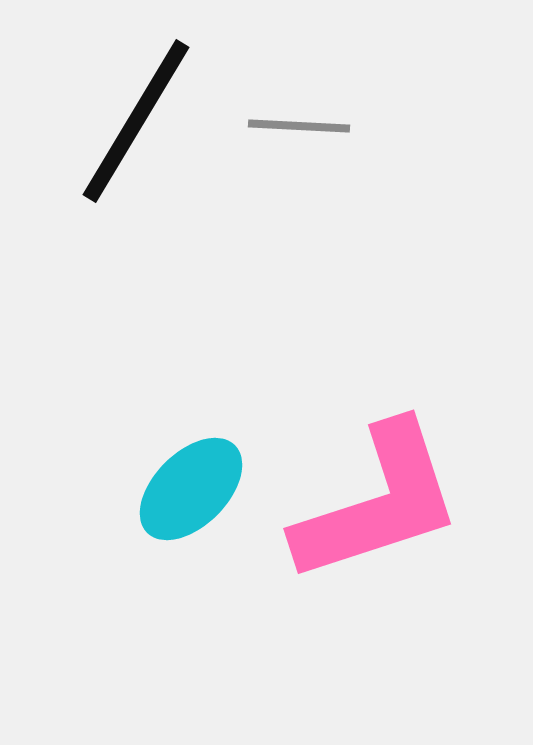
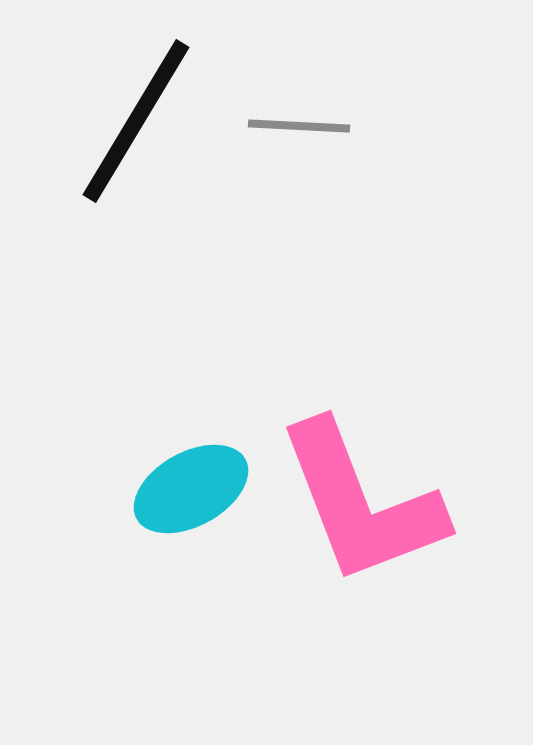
cyan ellipse: rotated 16 degrees clockwise
pink L-shape: moved 17 px left; rotated 87 degrees clockwise
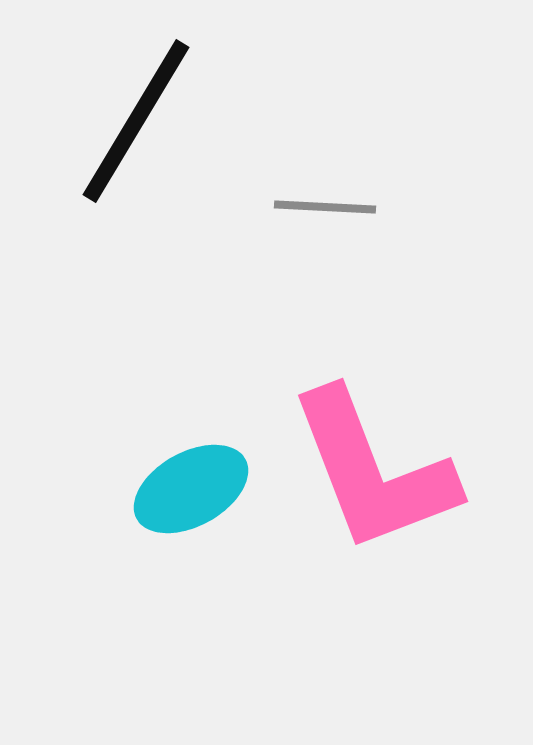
gray line: moved 26 px right, 81 px down
pink L-shape: moved 12 px right, 32 px up
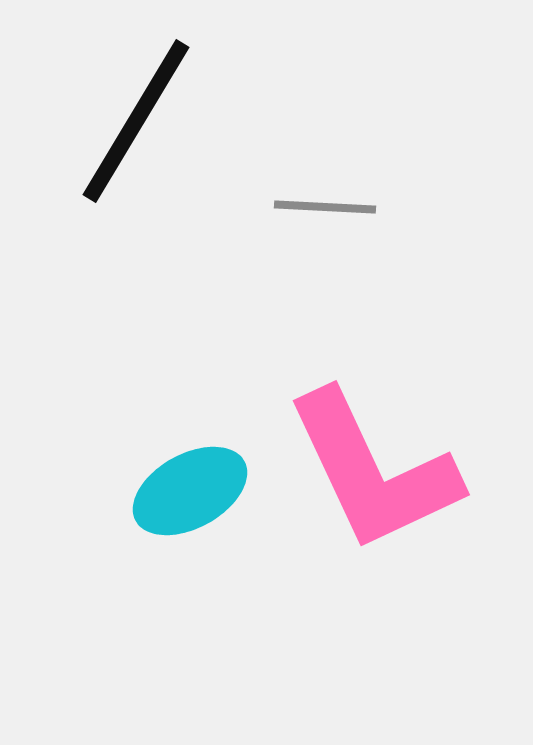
pink L-shape: rotated 4 degrees counterclockwise
cyan ellipse: moved 1 px left, 2 px down
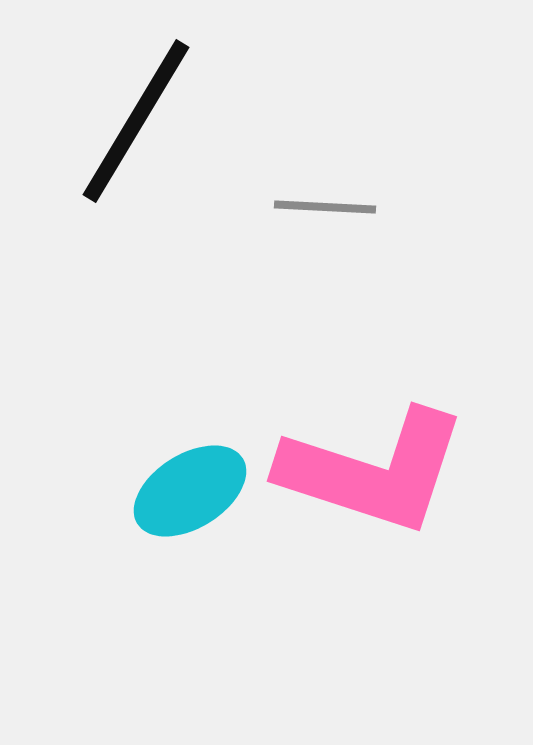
pink L-shape: rotated 47 degrees counterclockwise
cyan ellipse: rotated 3 degrees counterclockwise
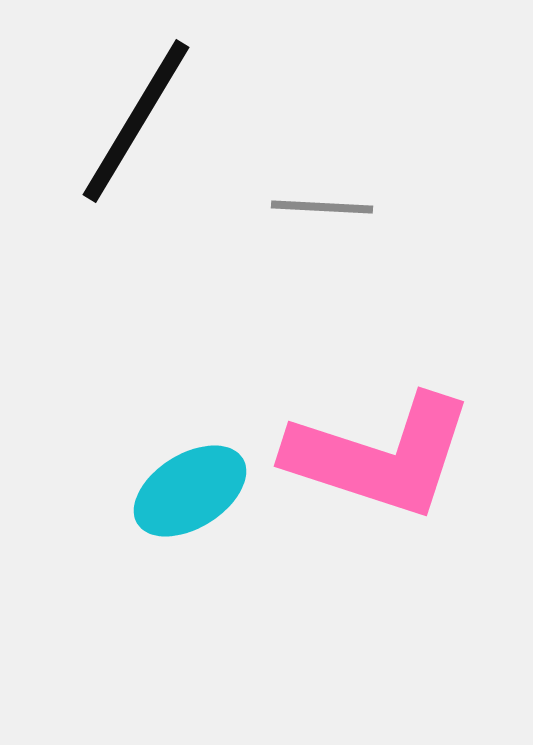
gray line: moved 3 px left
pink L-shape: moved 7 px right, 15 px up
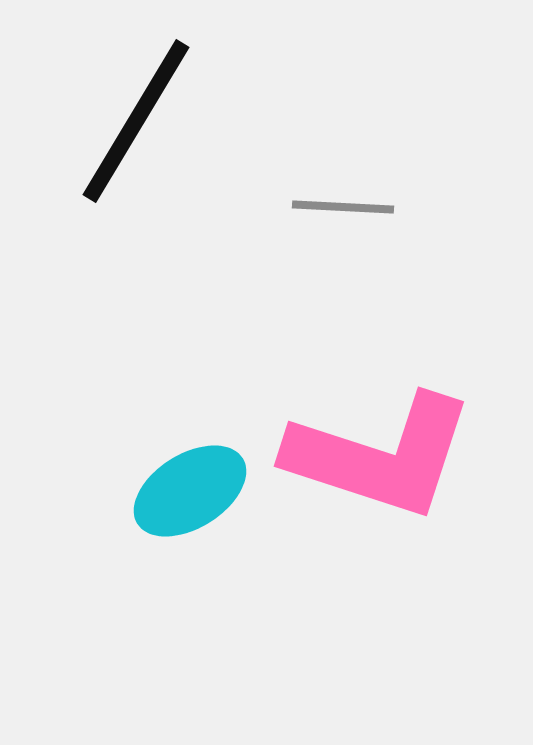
gray line: moved 21 px right
